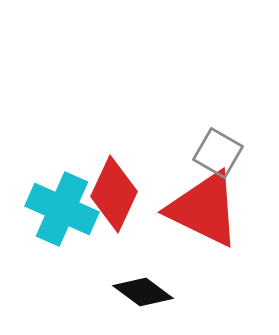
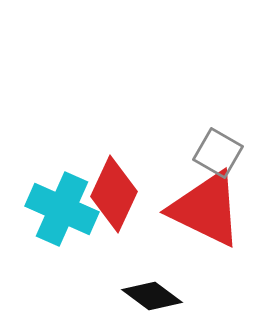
red triangle: moved 2 px right
black diamond: moved 9 px right, 4 px down
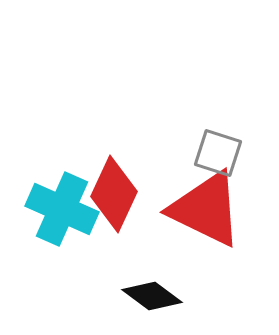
gray square: rotated 12 degrees counterclockwise
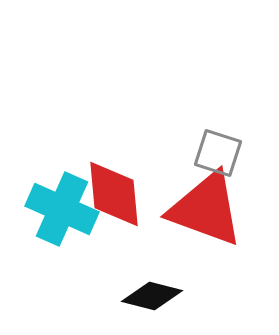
red diamond: rotated 30 degrees counterclockwise
red triangle: rotated 6 degrees counterclockwise
black diamond: rotated 22 degrees counterclockwise
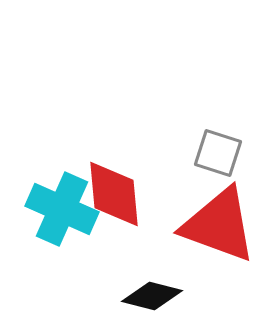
red triangle: moved 13 px right, 16 px down
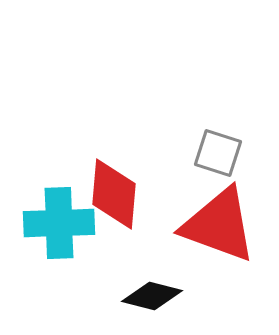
red diamond: rotated 10 degrees clockwise
cyan cross: moved 3 px left, 14 px down; rotated 26 degrees counterclockwise
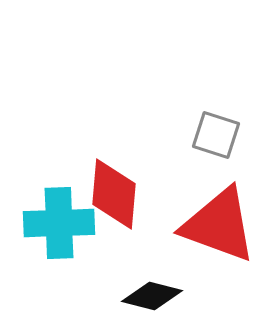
gray square: moved 2 px left, 18 px up
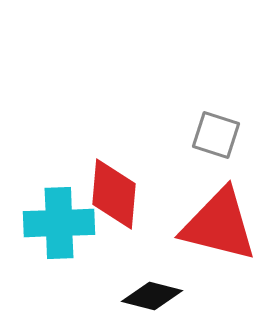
red triangle: rotated 6 degrees counterclockwise
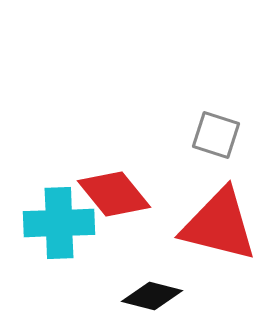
red diamond: rotated 44 degrees counterclockwise
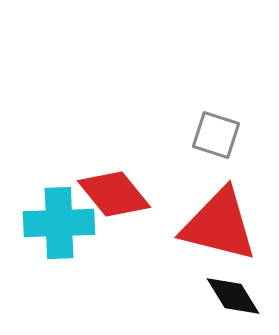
black diamond: moved 81 px right; rotated 44 degrees clockwise
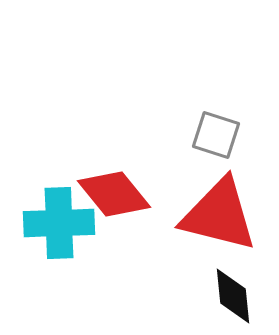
red triangle: moved 10 px up
black diamond: rotated 26 degrees clockwise
